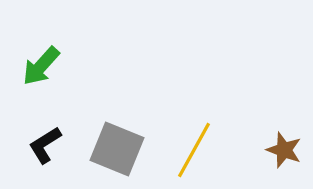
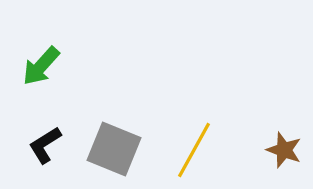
gray square: moved 3 px left
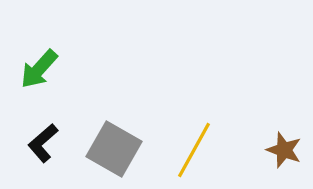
green arrow: moved 2 px left, 3 px down
black L-shape: moved 2 px left, 2 px up; rotated 9 degrees counterclockwise
gray square: rotated 8 degrees clockwise
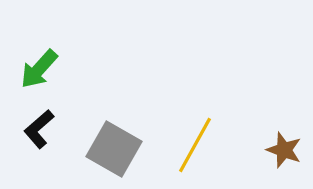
black L-shape: moved 4 px left, 14 px up
yellow line: moved 1 px right, 5 px up
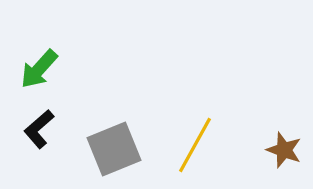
gray square: rotated 38 degrees clockwise
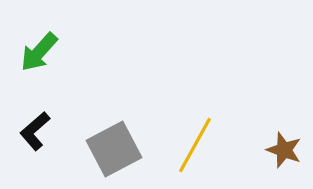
green arrow: moved 17 px up
black L-shape: moved 4 px left, 2 px down
gray square: rotated 6 degrees counterclockwise
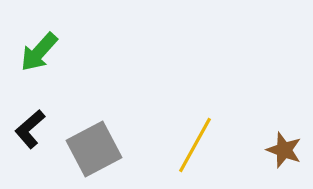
black L-shape: moved 5 px left, 2 px up
gray square: moved 20 px left
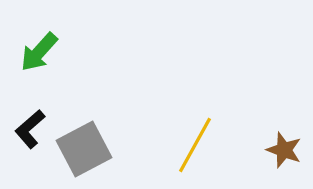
gray square: moved 10 px left
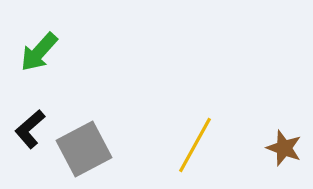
brown star: moved 2 px up
